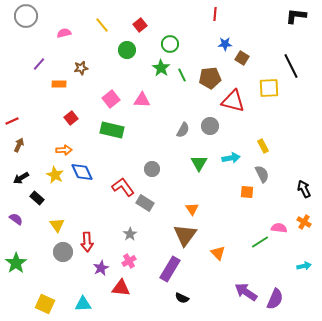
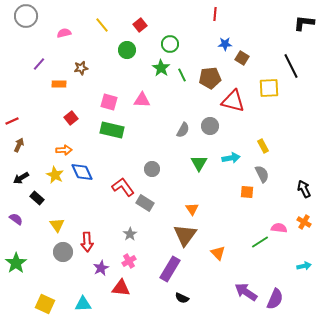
black L-shape at (296, 16): moved 8 px right, 7 px down
pink square at (111, 99): moved 2 px left, 3 px down; rotated 36 degrees counterclockwise
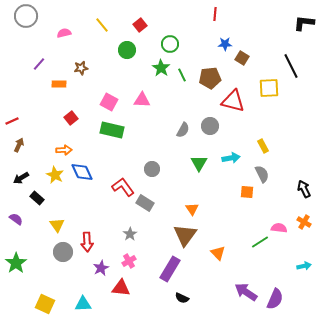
pink square at (109, 102): rotated 12 degrees clockwise
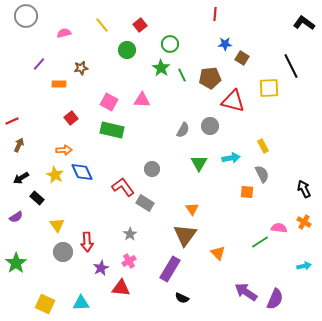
black L-shape at (304, 23): rotated 30 degrees clockwise
purple semicircle at (16, 219): moved 2 px up; rotated 112 degrees clockwise
cyan triangle at (83, 304): moved 2 px left, 1 px up
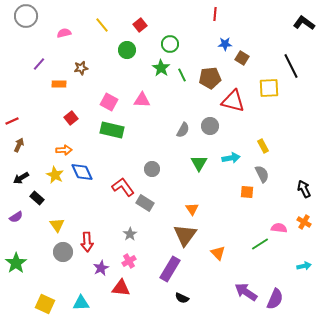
green line at (260, 242): moved 2 px down
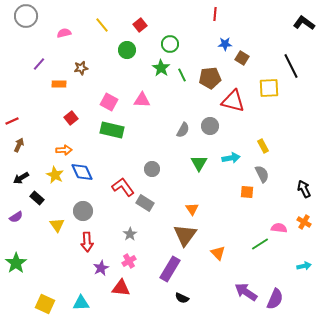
gray circle at (63, 252): moved 20 px right, 41 px up
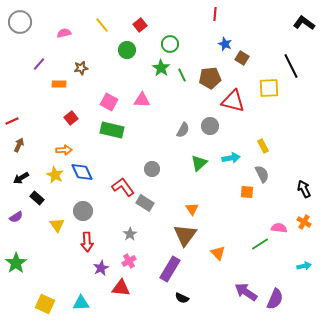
gray circle at (26, 16): moved 6 px left, 6 px down
blue star at (225, 44): rotated 24 degrees clockwise
green triangle at (199, 163): rotated 18 degrees clockwise
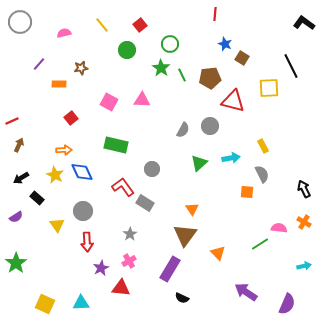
green rectangle at (112, 130): moved 4 px right, 15 px down
purple semicircle at (275, 299): moved 12 px right, 5 px down
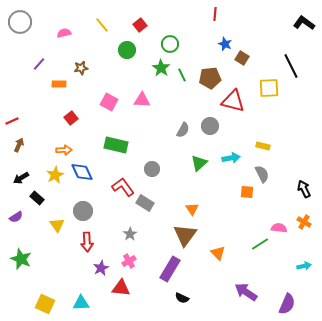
yellow rectangle at (263, 146): rotated 48 degrees counterclockwise
yellow star at (55, 175): rotated 18 degrees clockwise
green star at (16, 263): moved 5 px right, 4 px up; rotated 15 degrees counterclockwise
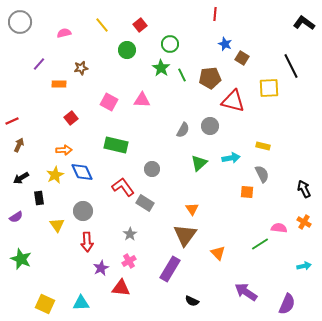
black rectangle at (37, 198): moved 2 px right; rotated 40 degrees clockwise
black semicircle at (182, 298): moved 10 px right, 3 px down
